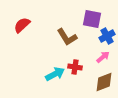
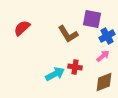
red semicircle: moved 3 px down
brown L-shape: moved 1 px right, 3 px up
pink arrow: moved 1 px up
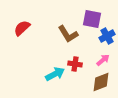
pink arrow: moved 4 px down
red cross: moved 3 px up
brown diamond: moved 3 px left
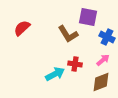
purple square: moved 4 px left, 2 px up
blue cross: moved 1 px down; rotated 35 degrees counterclockwise
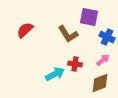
purple square: moved 1 px right
red semicircle: moved 3 px right, 2 px down
brown diamond: moved 1 px left, 1 px down
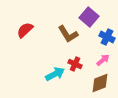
purple square: rotated 30 degrees clockwise
red cross: rotated 16 degrees clockwise
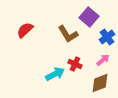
blue cross: rotated 28 degrees clockwise
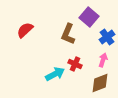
brown L-shape: rotated 55 degrees clockwise
pink arrow: rotated 32 degrees counterclockwise
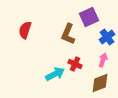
purple square: rotated 24 degrees clockwise
red semicircle: rotated 30 degrees counterclockwise
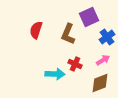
red semicircle: moved 11 px right
pink arrow: rotated 40 degrees clockwise
cyan arrow: rotated 30 degrees clockwise
